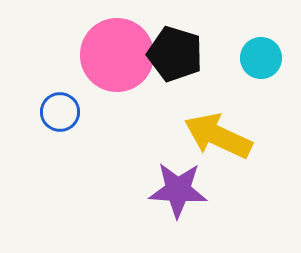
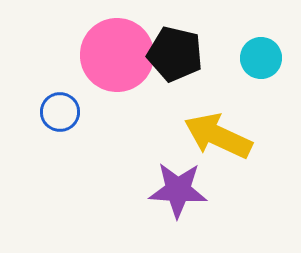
black pentagon: rotated 4 degrees counterclockwise
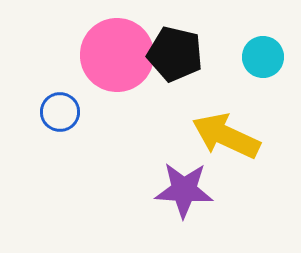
cyan circle: moved 2 px right, 1 px up
yellow arrow: moved 8 px right
purple star: moved 6 px right
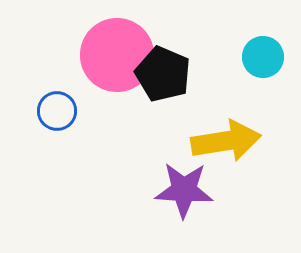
black pentagon: moved 12 px left, 20 px down; rotated 10 degrees clockwise
blue circle: moved 3 px left, 1 px up
yellow arrow: moved 5 px down; rotated 146 degrees clockwise
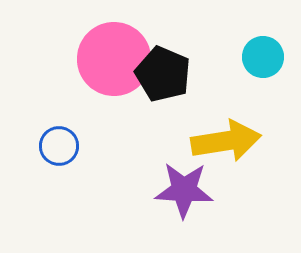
pink circle: moved 3 px left, 4 px down
blue circle: moved 2 px right, 35 px down
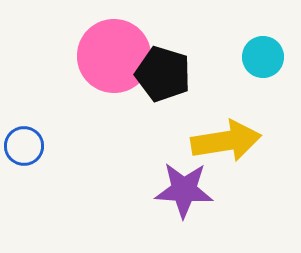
pink circle: moved 3 px up
black pentagon: rotated 6 degrees counterclockwise
blue circle: moved 35 px left
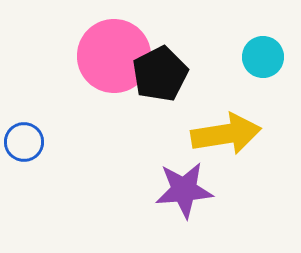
black pentagon: moved 3 px left; rotated 28 degrees clockwise
yellow arrow: moved 7 px up
blue circle: moved 4 px up
purple star: rotated 8 degrees counterclockwise
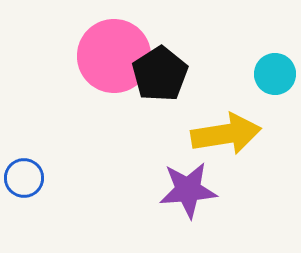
cyan circle: moved 12 px right, 17 px down
black pentagon: rotated 6 degrees counterclockwise
blue circle: moved 36 px down
purple star: moved 4 px right
